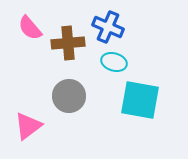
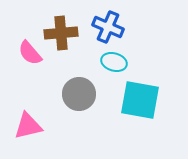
pink semicircle: moved 25 px down
brown cross: moved 7 px left, 10 px up
gray circle: moved 10 px right, 2 px up
pink triangle: rotated 24 degrees clockwise
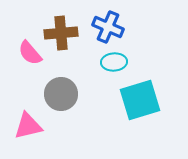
cyan ellipse: rotated 20 degrees counterclockwise
gray circle: moved 18 px left
cyan square: rotated 27 degrees counterclockwise
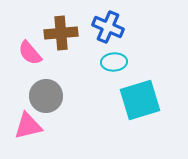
gray circle: moved 15 px left, 2 px down
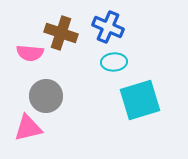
brown cross: rotated 24 degrees clockwise
pink semicircle: rotated 44 degrees counterclockwise
pink triangle: moved 2 px down
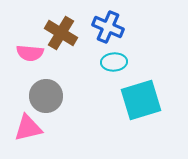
brown cross: rotated 12 degrees clockwise
cyan square: moved 1 px right
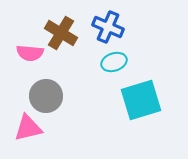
cyan ellipse: rotated 15 degrees counterclockwise
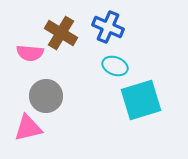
cyan ellipse: moved 1 px right, 4 px down; rotated 40 degrees clockwise
